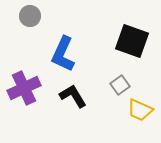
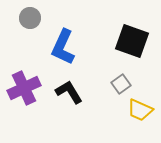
gray circle: moved 2 px down
blue L-shape: moved 7 px up
gray square: moved 1 px right, 1 px up
black L-shape: moved 4 px left, 4 px up
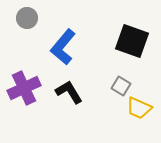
gray circle: moved 3 px left
blue L-shape: rotated 15 degrees clockwise
gray square: moved 2 px down; rotated 24 degrees counterclockwise
yellow trapezoid: moved 1 px left, 2 px up
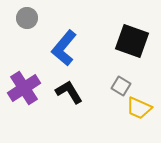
blue L-shape: moved 1 px right, 1 px down
purple cross: rotated 8 degrees counterclockwise
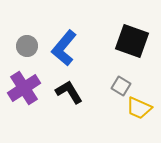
gray circle: moved 28 px down
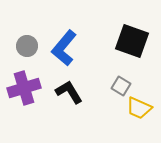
purple cross: rotated 16 degrees clockwise
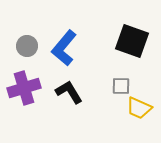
gray square: rotated 30 degrees counterclockwise
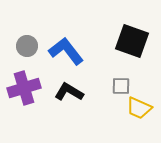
blue L-shape: moved 2 px right, 3 px down; rotated 102 degrees clockwise
black L-shape: rotated 28 degrees counterclockwise
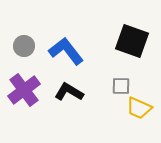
gray circle: moved 3 px left
purple cross: moved 2 px down; rotated 20 degrees counterclockwise
